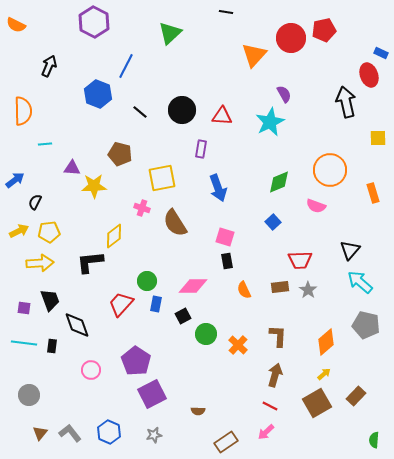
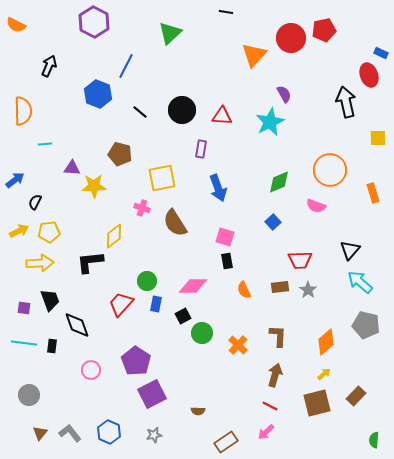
green circle at (206, 334): moved 4 px left, 1 px up
brown square at (317, 403): rotated 16 degrees clockwise
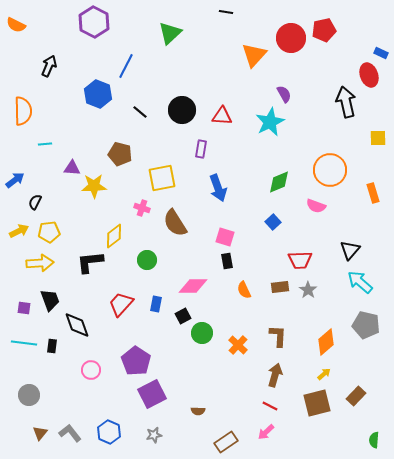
green circle at (147, 281): moved 21 px up
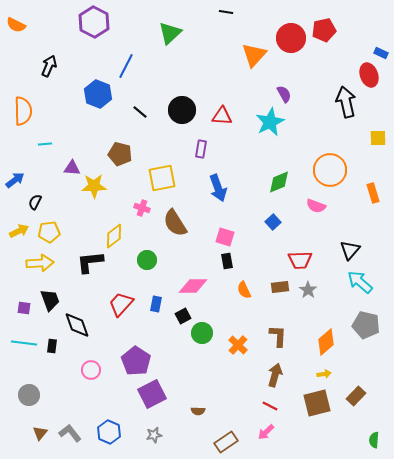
yellow arrow at (324, 374): rotated 32 degrees clockwise
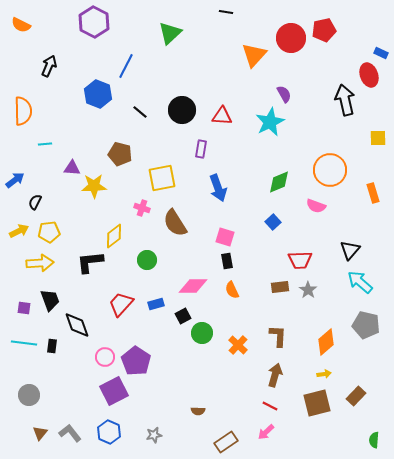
orange semicircle at (16, 25): moved 5 px right
black arrow at (346, 102): moved 1 px left, 2 px up
orange semicircle at (244, 290): moved 12 px left
blue rectangle at (156, 304): rotated 63 degrees clockwise
pink circle at (91, 370): moved 14 px right, 13 px up
purple square at (152, 394): moved 38 px left, 3 px up
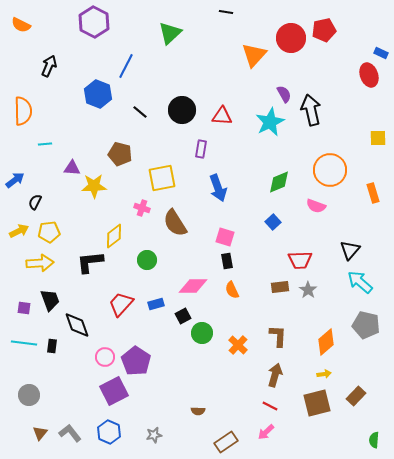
black arrow at (345, 100): moved 34 px left, 10 px down
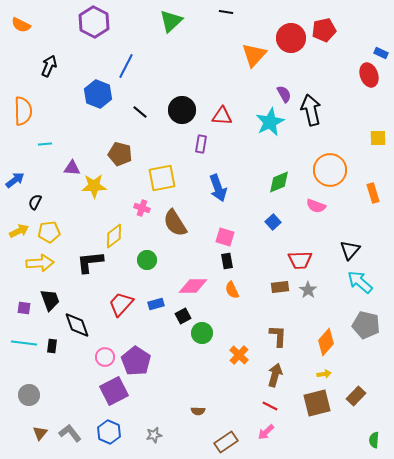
green triangle at (170, 33): moved 1 px right, 12 px up
purple rectangle at (201, 149): moved 5 px up
orange diamond at (326, 342): rotated 8 degrees counterclockwise
orange cross at (238, 345): moved 1 px right, 10 px down
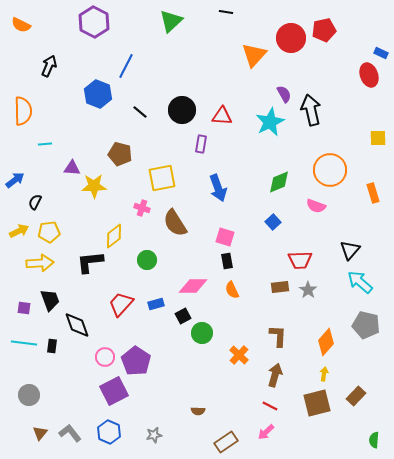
yellow arrow at (324, 374): rotated 72 degrees counterclockwise
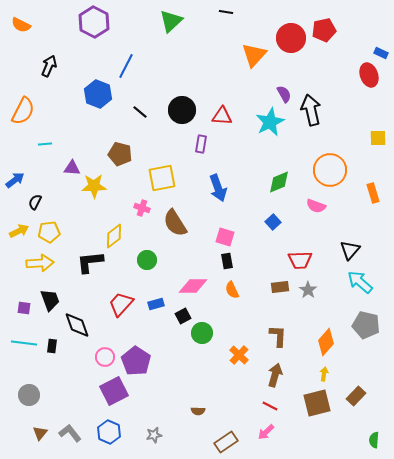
orange semicircle at (23, 111): rotated 28 degrees clockwise
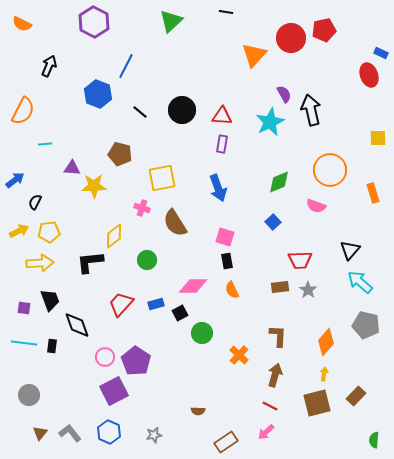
orange semicircle at (21, 25): moved 1 px right, 1 px up
purple rectangle at (201, 144): moved 21 px right
black square at (183, 316): moved 3 px left, 3 px up
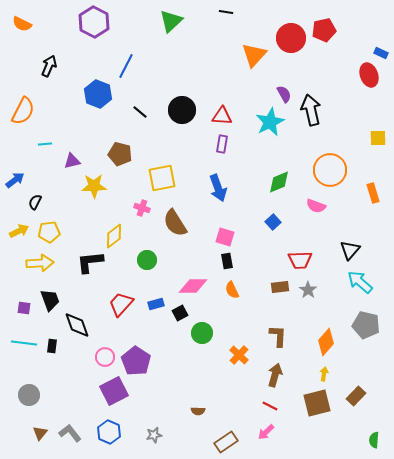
purple triangle at (72, 168): moved 7 px up; rotated 18 degrees counterclockwise
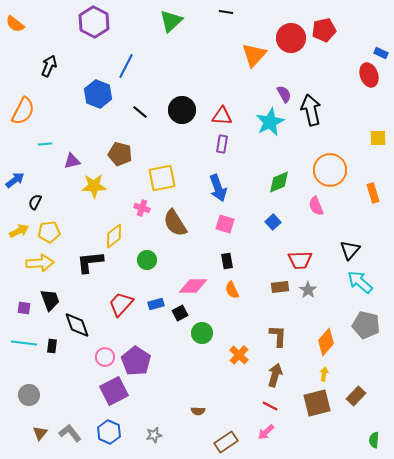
orange semicircle at (22, 24): moved 7 px left; rotated 12 degrees clockwise
pink semicircle at (316, 206): rotated 48 degrees clockwise
pink square at (225, 237): moved 13 px up
